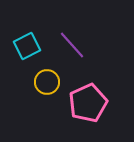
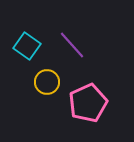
cyan square: rotated 28 degrees counterclockwise
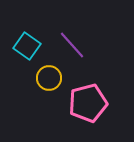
yellow circle: moved 2 px right, 4 px up
pink pentagon: rotated 9 degrees clockwise
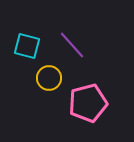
cyan square: rotated 20 degrees counterclockwise
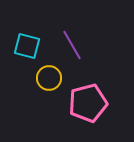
purple line: rotated 12 degrees clockwise
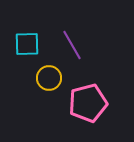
cyan square: moved 2 px up; rotated 16 degrees counterclockwise
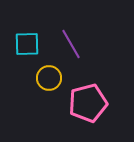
purple line: moved 1 px left, 1 px up
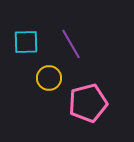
cyan square: moved 1 px left, 2 px up
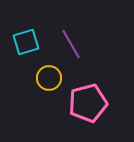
cyan square: rotated 16 degrees counterclockwise
